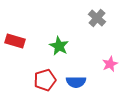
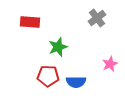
gray cross: rotated 12 degrees clockwise
red rectangle: moved 15 px right, 19 px up; rotated 12 degrees counterclockwise
green star: moved 1 px left, 1 px down; rotated 24 degrees clockwise
red pentagon: moved 3 px right, 4 px up; rotated 20 degrees clockwise
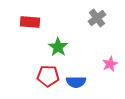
green star: rotated 18 degrees counterclockwise
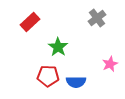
red rectangle: rotated 48 degrees counterclockwise
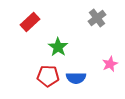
blue semicircle: moved 4 px up
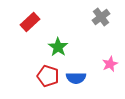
gray cross: moved 4 px right, 1 px up
red pentagon: rotated 15 degrees clockwise
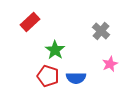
gray cross: moved 14 px down; rotated 12 degrees counterclockwise
green star: moved 3 px left, 3 px down
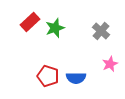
green star: moved 22 px up; rotated 18 degrees clockwise
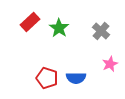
green star: moved 4 px right; rotated 18 degrees counterclockwise
red pentagon: moved 1 px left, 2 px down
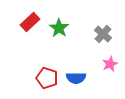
gray cross: moved 2 px right, 3 px down
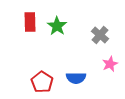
red rectangle: rotated 48 degrees counterclockwise
green star: moved 2 px left, 2 px up
gray cross: moved 3 px left, 1 px down
red pentagon: moved 5 px left, 4 px down; rotated 15 degrees clockwise
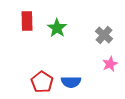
red rectangle: moved 3 px left, 1 px up
green star: moved 2 px down
gray cross: moved 4 px right
blue semicircle: moved 5 px left, 4 px down
